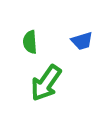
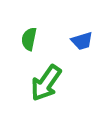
green semicircle: moved 1 px left, 3 px up; rotated 15 degrees clockwise
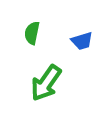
green semicircle: moved 3 px right, 6 px up
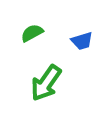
green semicircle: rotated 50 degrees clockwise
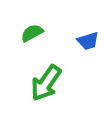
blue trapezoid: moved 6 px right
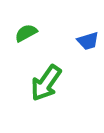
green semicircle: moved 6 px left
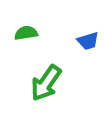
green semicircle: rotated 20 degrees clockwise
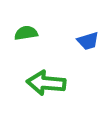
green arrow: rotated 60 degrees clockwise
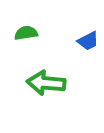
blue trapezoid: rotated 10 degrees counterclockwise
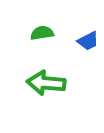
green semicircle: moved 16 px right
